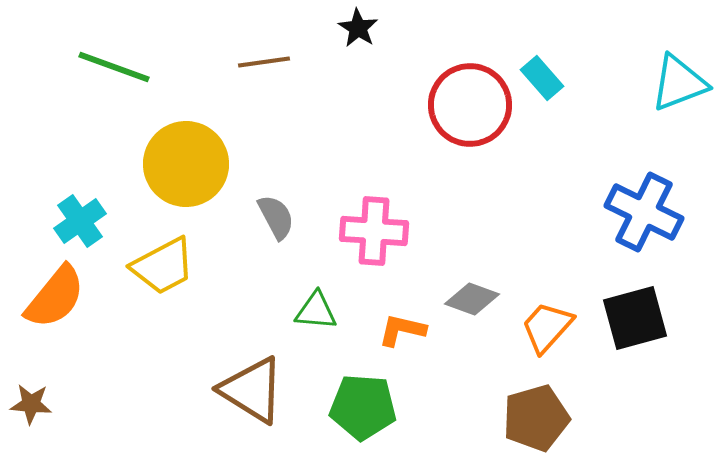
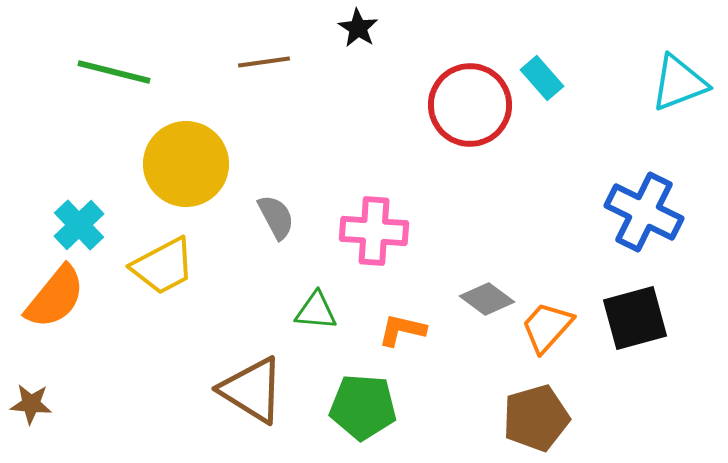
green line: moved 5 px down; rotated 6 degrees counterclockwise
cyan cross: moved 1 px left, 4 px down; rotated 9 degrees counterclockwise
gray diamond: moved 15 px right; rotated 16 degrees clockwise
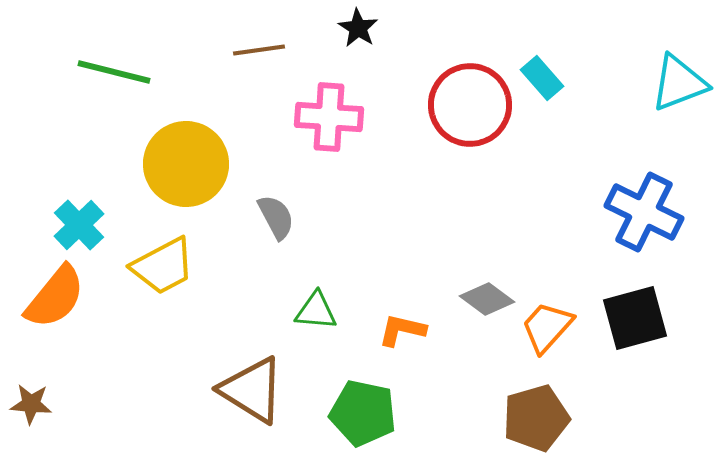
brown line: moved 5 px left, 12 px up
pink cross: moved 45 px left, 114 px up
green pentagon: moved 6 px down; rotated 8 degrees clockwise
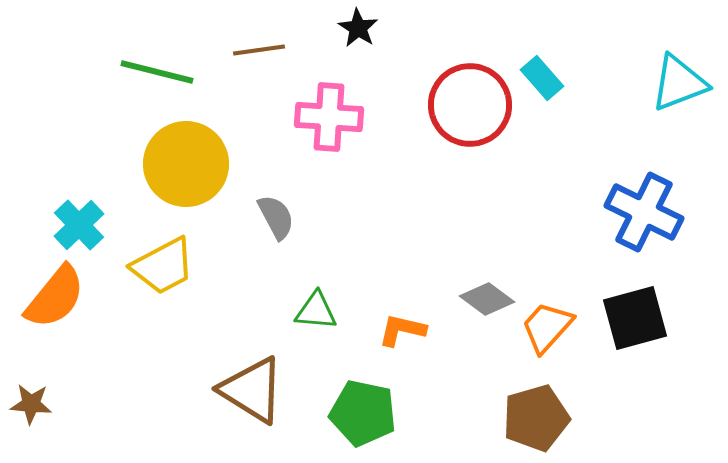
green line: moved 43 px right
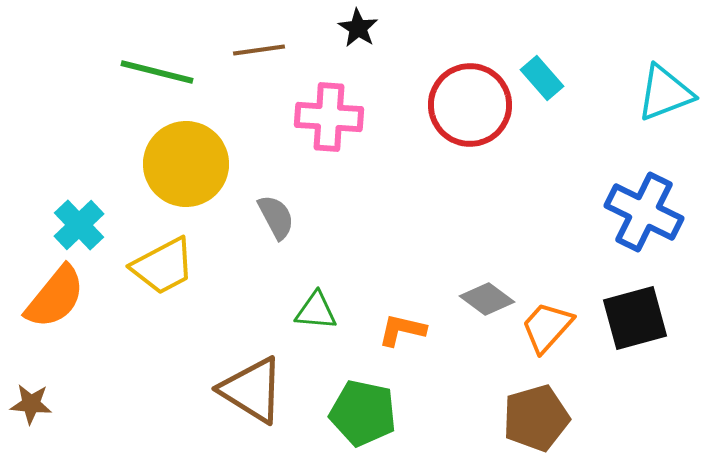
cyan triangle: moved 14 px left, 10 px down
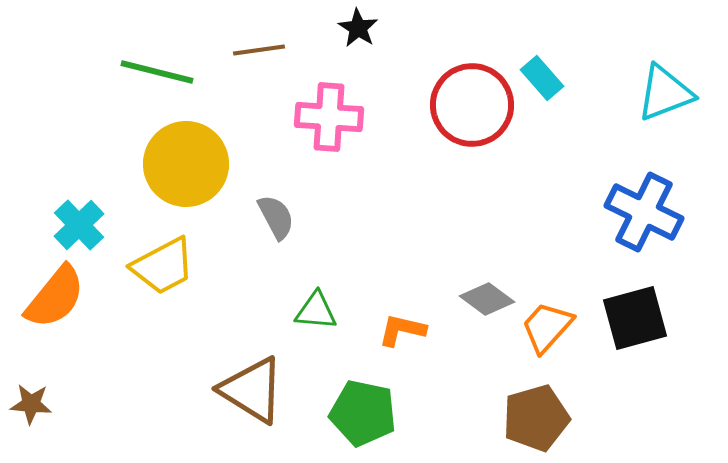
red circle: moved 2 px right
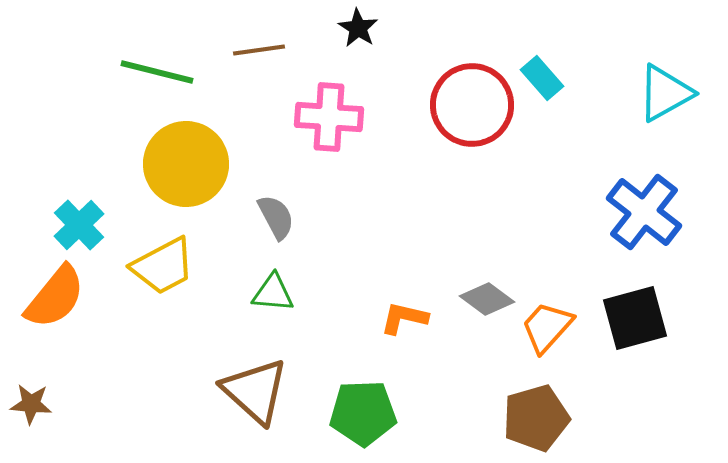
cyan triangle: rotated 8 degrees counterclockwise
blue cross: rotated 12 degrees clockwise
green triangle: moved 43 px left, 18 px up
orange L-shape: moved 2 px right, 12 px up
brown triangle: moved 3 px right, 1 px down; rotated 10 degrees clockwise
green pentagon: rotated 14 degrees counterclockwise
